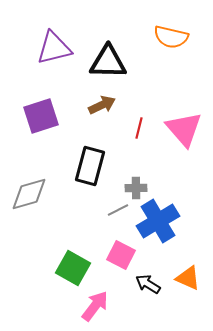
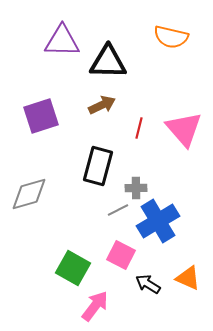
purple triangle: moved 8 px right, 7 px up; rotated 15 degrees clockwise
black rectangle: moved 8 px right
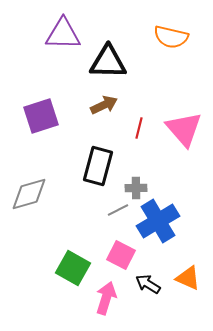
purple triangle: moved 1 px right, 7 px up
brown arrow: moved 2 px right
pink arrow: moved 11 px right, 8 px up; rotated 20 degrees counterclockwise
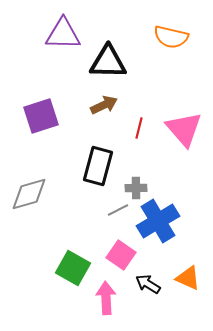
pink square: rotated 8 degrees clockwise
pink arrow: rotated 20 degrees counterclockwise
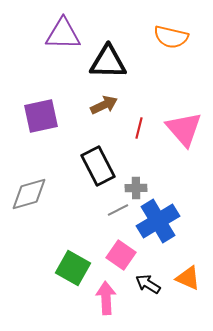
purple square: rotated 6 degrees clockwise
black rectangle: rotated 42 degrees counterclockwise
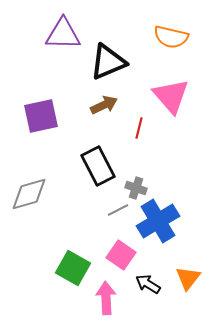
black triangle: rotated 24 degrees counterclockwise
pink triangle: moved 13 px left, 33 px up
gray cross: rotated 20 degrees clockwise
orange triangle: rotated 44 degrees clockwise
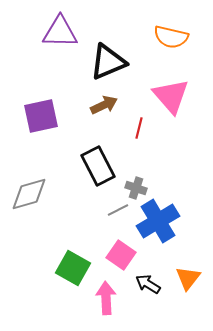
purple triangle: moved 3 px left, 2 px up
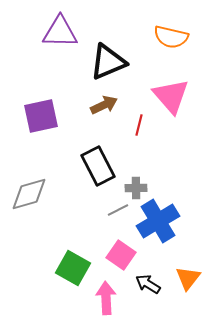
red line: moved 3 px up
gray cross: rotated 20 degrees counterclockwise
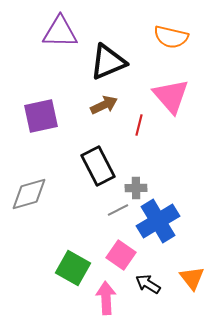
orange triangle: moved 4 px right; rotated 16 degrees counterclockwise
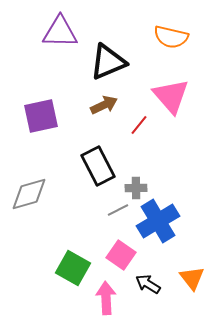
red line: rotated 25 degrees clockwise
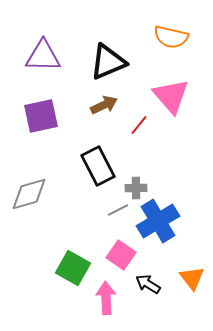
purple triangle: moved 17 px left, 24 px down
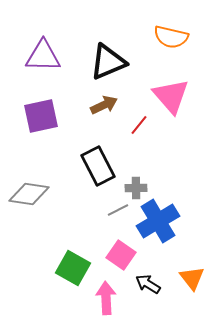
gray diamond: rotated 24 degrees clockwise
